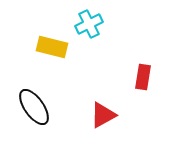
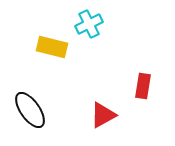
red rectangle: moved 9 px down
black ellipse: moved 4 px left, 3 px down
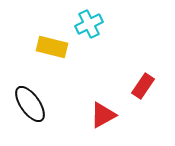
red rectangle: rotated 25 degrees clockwise
black ellipse: moved 6 px up
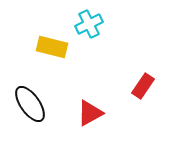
red triangle: moved 13 px left, 2 px up
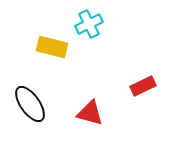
red rectangle: rotated 30 degrees clockwise
red triangle: rotated 44 degrees clockwise
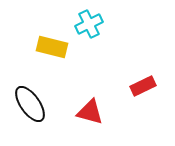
red triangle: moved 1 px up
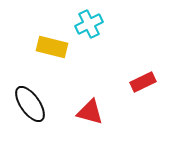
red rectangle: moved 4 px up
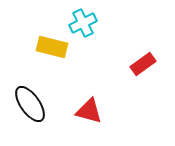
cyan cross: moved 6 px left, 1 px up
red rectangle: moved 18 px up; rotated 10 degrees counterclockwise
red triangle: moved 1 px left, 1 px up
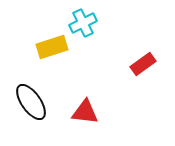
yellow rectangle: rotated 32 degrees counterclockwise
black ellipse: moved 1 px right, 2 px up
red triangle: moved 4 px left, 1 px down; rotated 8 degrees counterclockwise
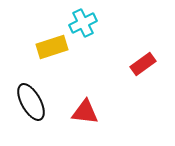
black ellipse: rotated 6 degrees clockwise
